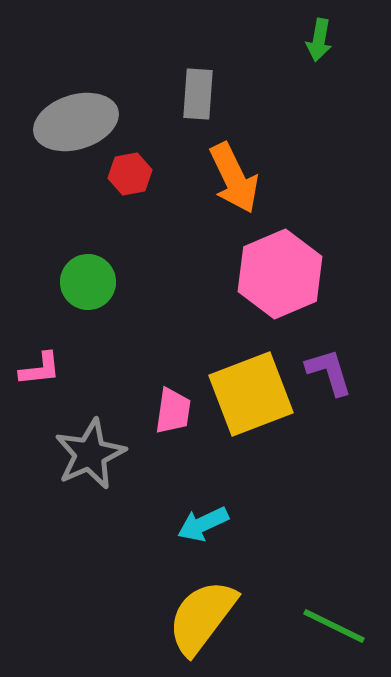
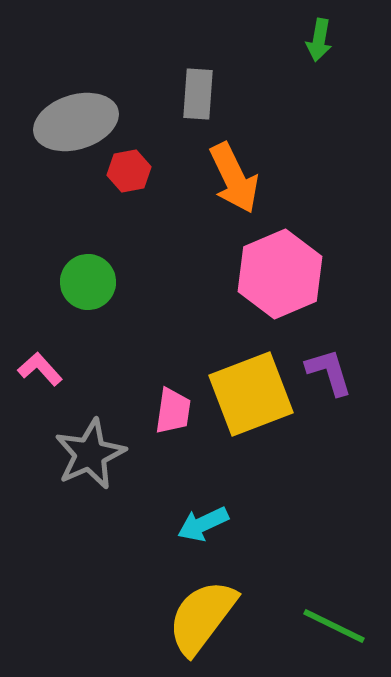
red hexagon: moved 1 px left, 3 px up
pink L-shape: rotated 126 degrees counterclockwise
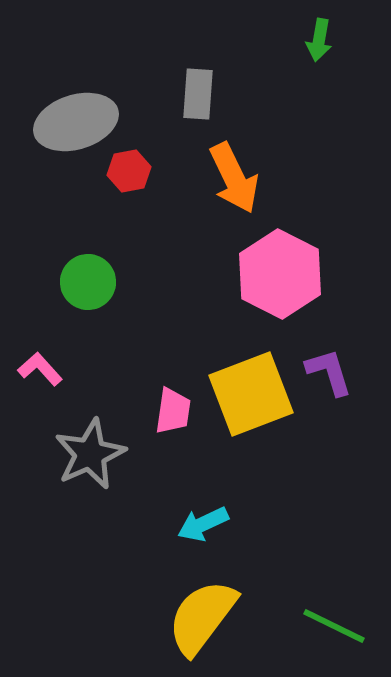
pink hexagon: rotated 10 degrees counterclockwise
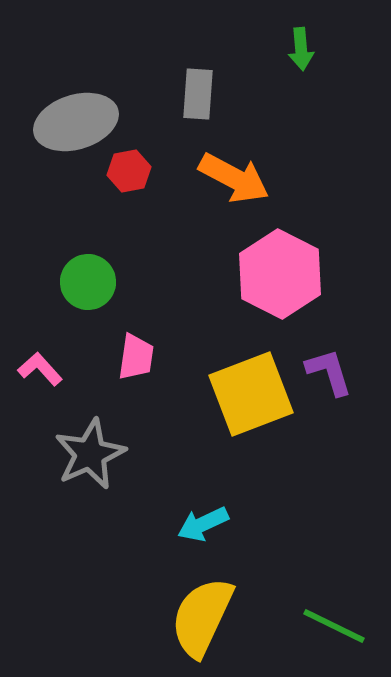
green arrow: moved 18 px left, 9 px down; rotated 15 degrees counterclockwise
orange arrow: rotated 36 degrees counterclockwise
pink trapezoid: moved 37 px left, 54 px up
yellow semicircle: rotated 12 degrees counterclockwise
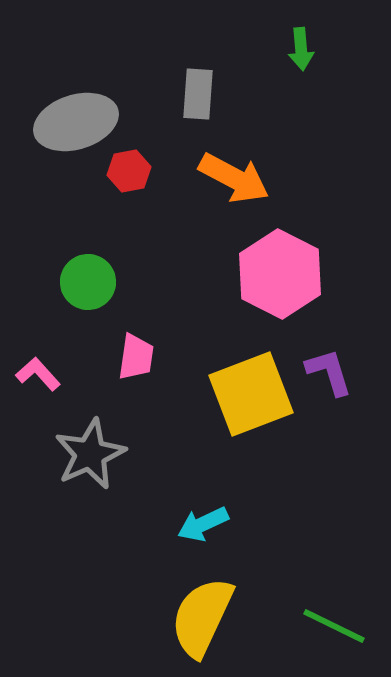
pink L-shape: moved 2 px left, 5 px down
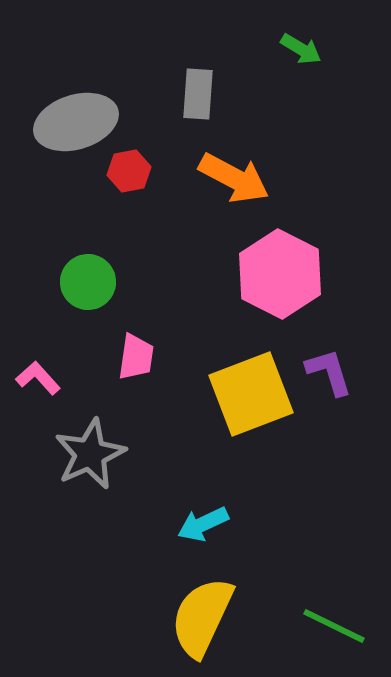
green arrow: rotated 54 degrees counterclockwise
pink L-shape: moved 4 px down
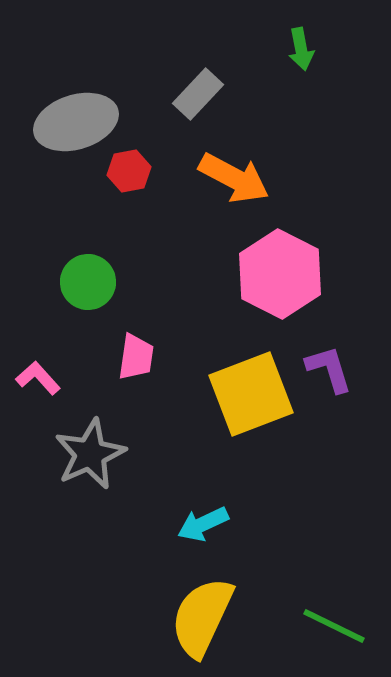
green arrow: rotated 48 degrees clockwise
gray rectangle: rotated 39 degrees clockwise
purple L-shape: moved 3 px up
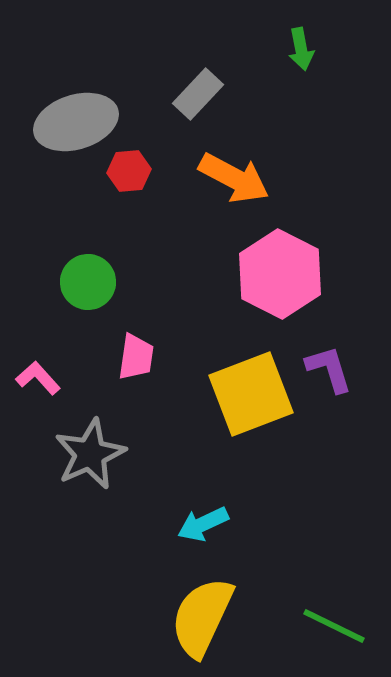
red hexagon: rotated 6 degrees clockwise
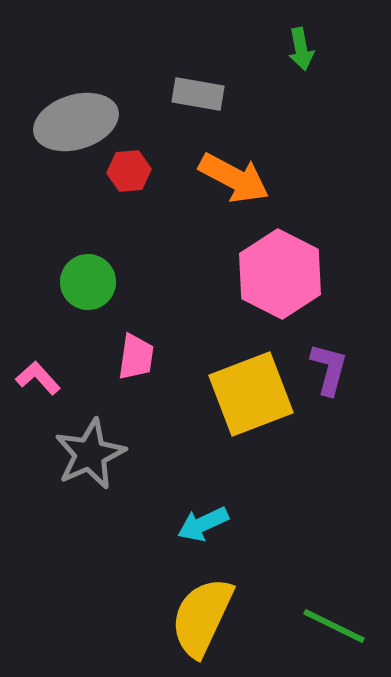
gray rectangle: rotated 57 degrees clockwise
purple L-shape: rotated 32 degrees clockwise
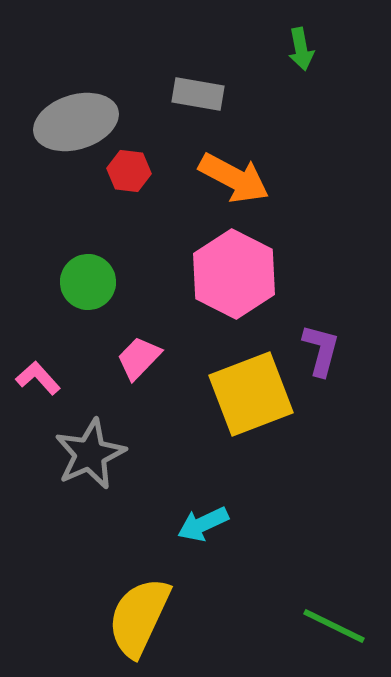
red hexagon: rotated 12 degrees clockwise
pink hexagon: moved 46 px left
pink trapezoid: moved 3 px right, 1 px down; rotated 144 degrees counterclockwise
purple L-shape: moved 8 px left, 19 px up
yellow semicircle: moved 63 px left
